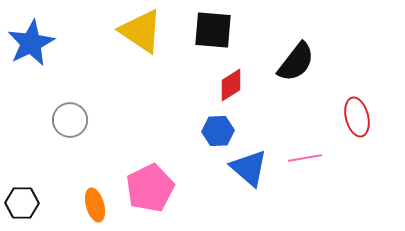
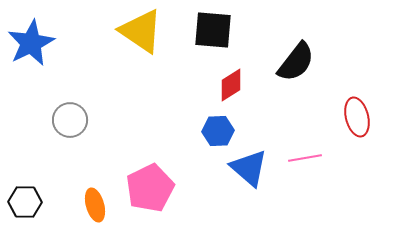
black hexagon: moved 3 px right, 1 px up
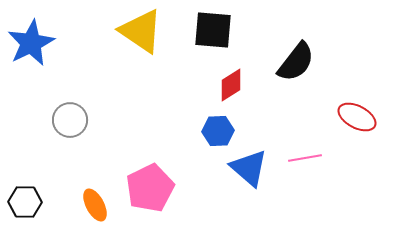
red ellipse: rotated 48 degrees counterclockwise
orange ellipse: rotated 12 degrees counterclockwise
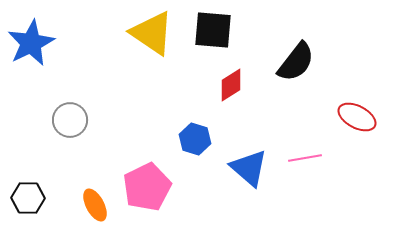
yellow triangle: moved 11 px right, 2 px down
blue hexagon: moved 23 px left, 8 px down; rotated 20 degrees clockwise
pink pentagon: moved 3 px left, 1 px up
black hexagon: moved 3 px right, 4 px up
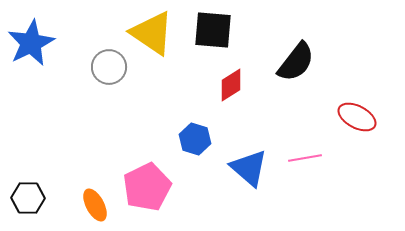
gray circle: moved 39 px right, 53 px up
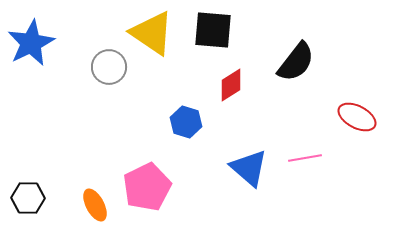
blue hexagon: moved 9 px left, 17 px up
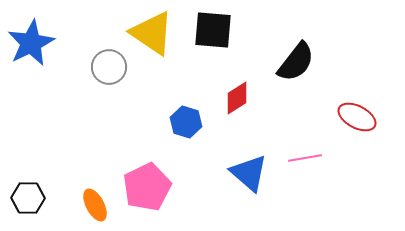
red diamond: moved 6 px right, 13 px down
blue triangle: moved 5 px down
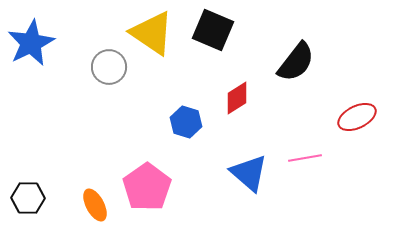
black square: rotated 18 degrees clockwise
red ellipse: rotated 54 degrees counterclockwise
pink pentagon: rotated 9 degrees counterclockwise
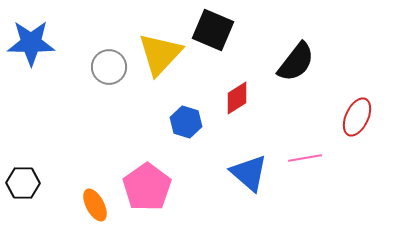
yellow triangle: moved 8 px right, 21 px down; rotated 39 degrees clockwise
blue star: rotated 27 degrees clockwise
red ellipse: rotated 39 degrees counterclockwise
black hexagon: moved 5 px left, 15 px up
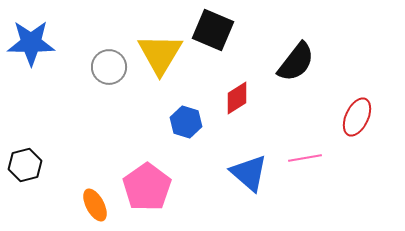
yellow triangle: rotated 12 degrees counterclockwise
black hexagon: moved 2 px right, 18 px up; rotated 16 degrees counterclockwise
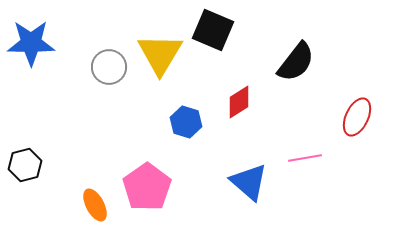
red diamond: moved 2 px right, 4 px down
blue triangle: moved 9 px down
